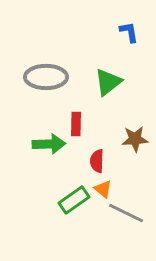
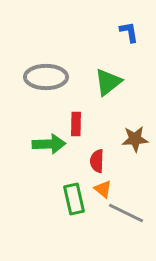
green rectangle: moved 1 px up; rotated 68 degrees counterclockwise
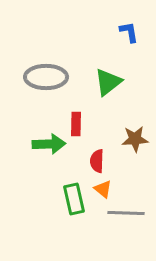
gray line: rotated 24 degrees counterclockwise
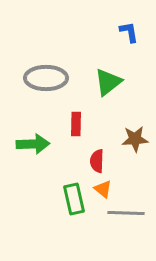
gray ellipse: moved 1 px down
green arrow: moved 16 px left
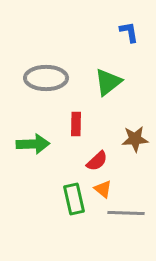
red semicircle: rotated 135 degrees counterclockwise
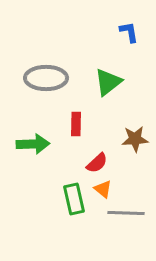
red semicircle: moved 2 px down
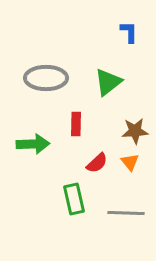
blue L-shape: rotated 10 degrees clockwise
brown star: moved 8 px up
orange triangle: moved 27 px right, 27 px up; rotated 12 degrees clockwise
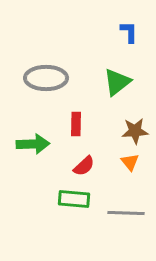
green triangle: moved 9 px right
red semicircle: moved 13 px left, 3 px down
green rectangle: rotated 72 degrees counterclockwise
